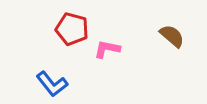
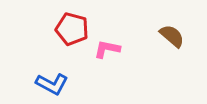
blue L-shape: rotated 24 degrees counterclockwise
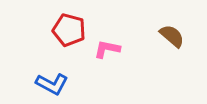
red pentagon: moved 3 px left, 1 px down
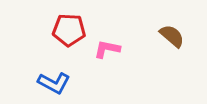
red pentagon: rotated 12 degrees counterclockwise
blue L-shape: moved 2 px right, 1 px up
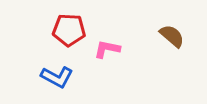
blue L-shape: moved 3 px right, 6 px up
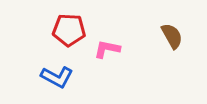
brown semicircle: rotated 20 degrees clockwise
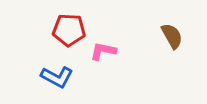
pink L-shape: moved 4 px left, 2 px down
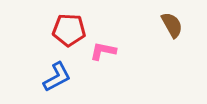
brown semicircle: moved 11 px up
blue L-shape: rotated 56 degrees counterclockwise
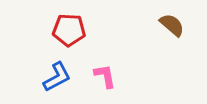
brown semicircle: rotated 20 degrees counterclockwise
pink L-shape: moved 2 px right, 25 px down; rotated 68 degrees clockwise
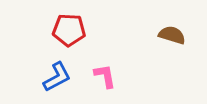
brown semicircle: moved 10 px down; rotated 24 degrees counterclockwise
